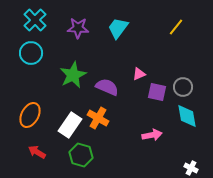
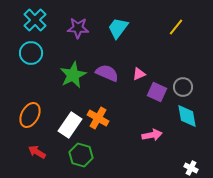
purple semicircle: moved 14 px up
purple square: rotated 12 degrees clockwise
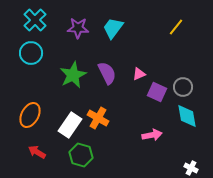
cyan trapezoid: moved 5 px left
purple semicircle: rotated 40 degrees clockwise
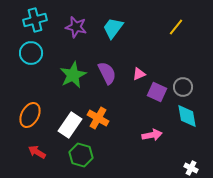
cyan cross: rotated 30 degrees clockwise
purple star: moved 2 px left, 1 px up; rotated 10 degrees clockwise
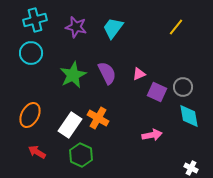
cyan diamond: moved 2 px right
green hexagon: rotated 10 degrees clockwise
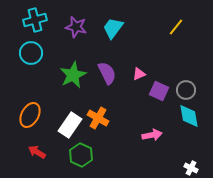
gray circle: moved 3 px right, 3 px down
purple square: moved 2 px right, 1 px up
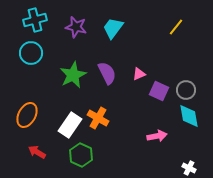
orange ellipse: moved 3 px left
pink arrow: moved 5 px right, 1 px down
white cross: moved 2 px left
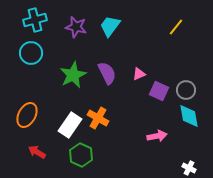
cyan trapezoid: moved 3 px left, 2 px up
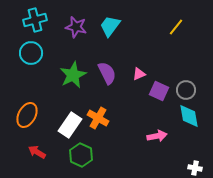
white cross: moved 6 px right; rotated 16 degrees counterclockwise
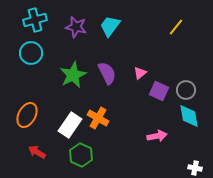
pink triangle: moved 1 px right, 1 px up; rotated 16 degrees counterclockwise
